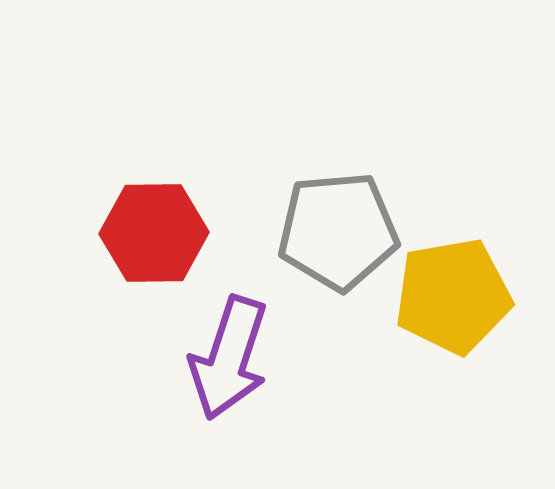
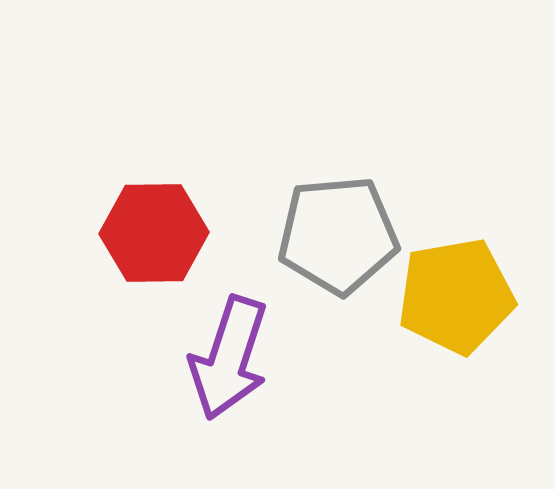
gray pentagon: moved 4 px down
yellow pentagon: moved 3 px right
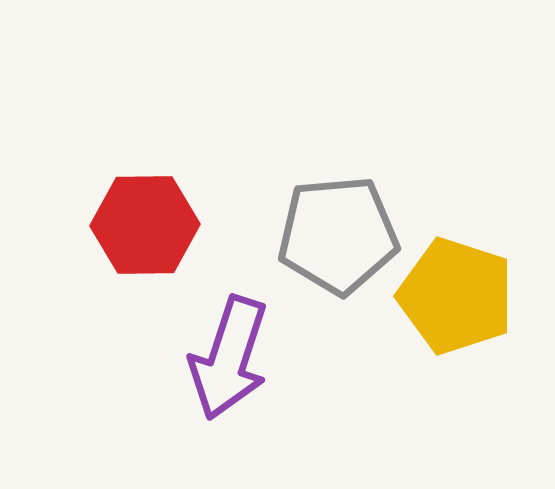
red hexagon: moved 9 px left, 8 px up
yellow pentagon: rotated 28 degrees clockwise
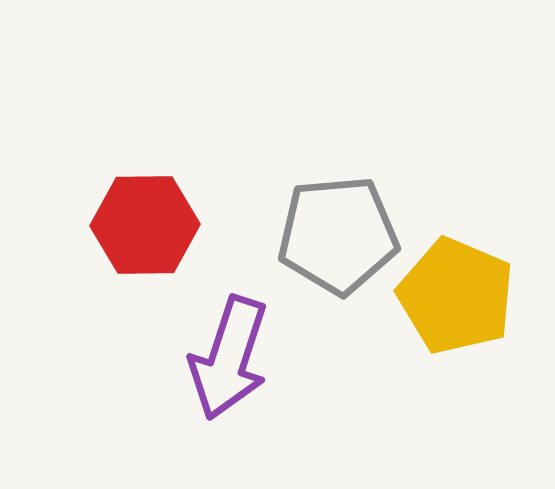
yellow pentagon: rotated 5 degrees clockwise
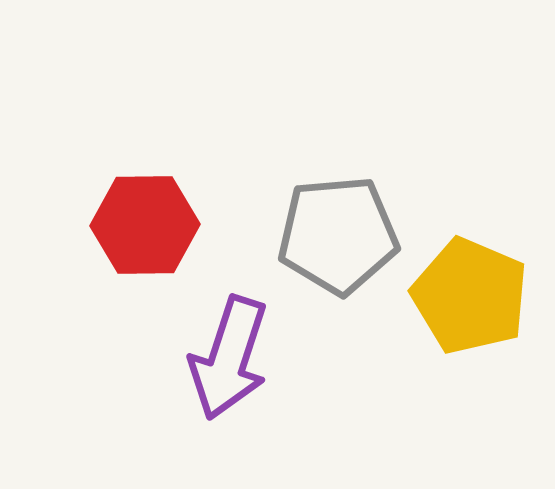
yellow pentagon: moved 14 px right
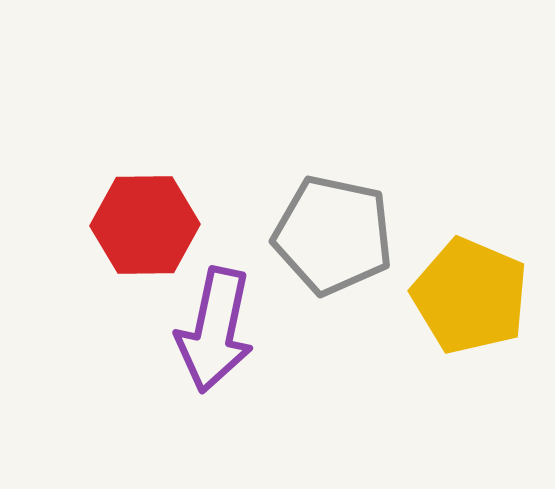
gray pentagon: moved 5 px left; rotated 17 degrees clockwise
purple arrow: moved 14 px left, 28 px up; rotated 6 degrees counterclockwise
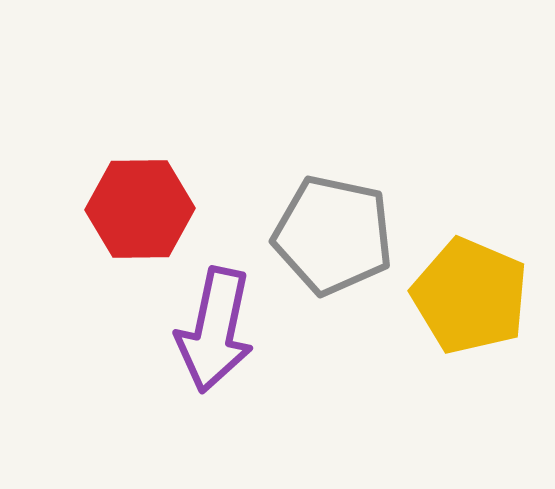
red hexagon: moved 5 px left, 16 px up
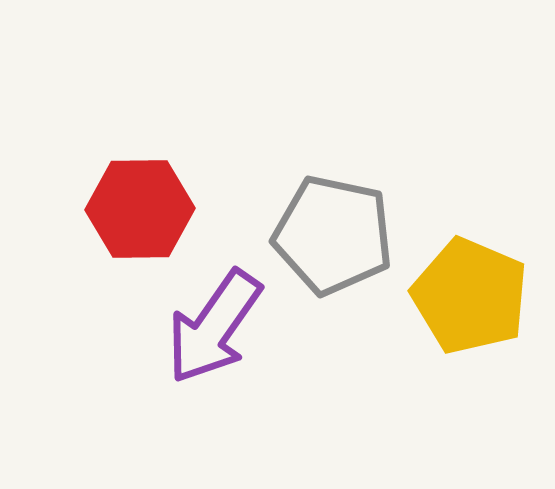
purple arrow: moved 1 px left, 3 px up; rotated 23 degrees clockwise
